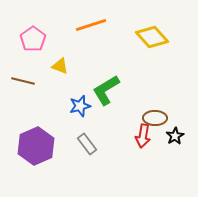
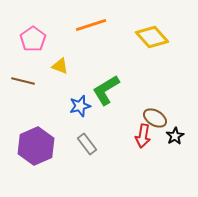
brown ellipse: rotated 30 degrees clockwise
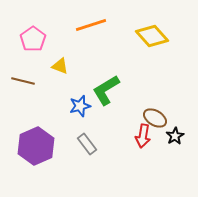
yellow diamond: moved 1 px up
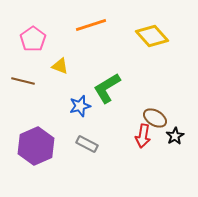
green L-shape: moved 1 px right, 2 px up
gray rectangle: rotated 25 degrees counterclockwise
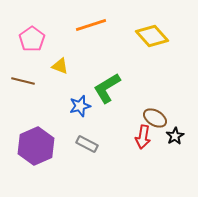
pink pentagon: moved 1 px left
red arrow: moved 1 px down
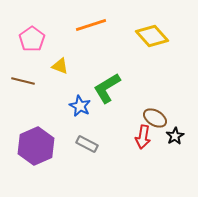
blue star: rotated 30 degrees counterclockwise
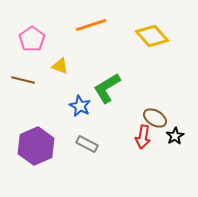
brown line: moved 1 px up
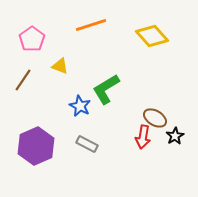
brown line: rotated 70 degrees counterclockwise
green L-shape: moved 1 px left, 1 px down
